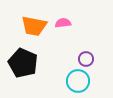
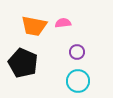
purple circle: moved 9 px left, 7 px up
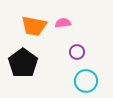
black pentagon: rotated 12 degrees clockwise
cyan circle: moved 8 px right
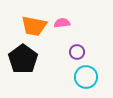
pink semicircle: moved 1 px left
black pentagon: moved 4 px up
cyan circle: moved 4 px up
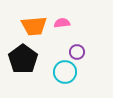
orange trapezoid: rotated 16 degrees counterclockwise
cyan circle: moved 21 px left, 5 px up
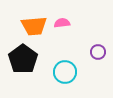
purple circle: moved 21 px right
